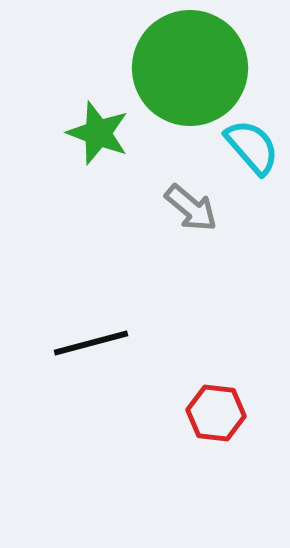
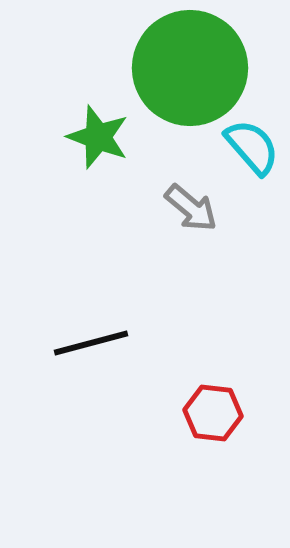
green star: moved 4 px down
red hexagon: moved 3 px left
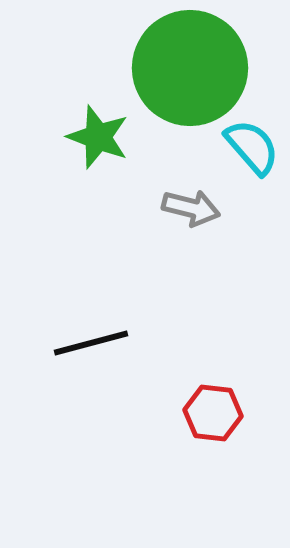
gray arrow: rotated 26 degrees counterclockwise
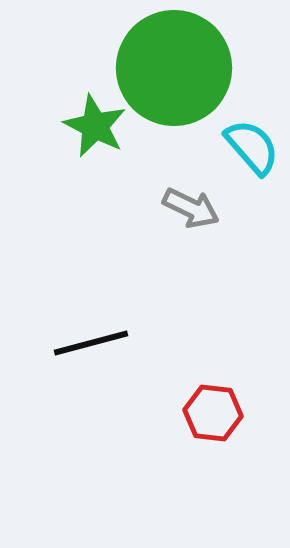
green circle: moved 16 px left
green star: moved 3 px left, 11 px up; rotated 6 degrees clockwise
gray arrow: rotated 12 degrees clockwise
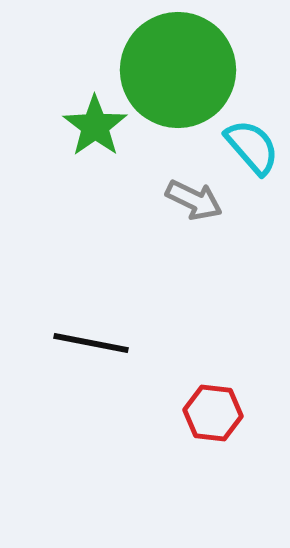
green circle: moved 4 px right, 2 px down
green star: rotated 10 degrees clockwise
gray arrow: moved 3 px right, 8 px up
black line: rotated 26 degrees clockwise
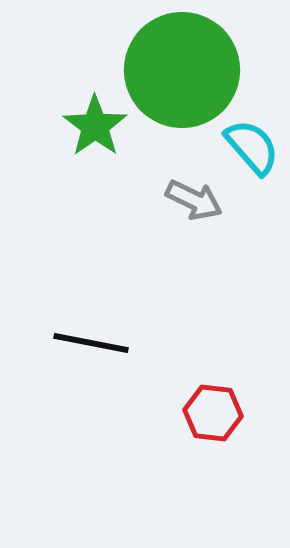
green circle: moved 4 px right
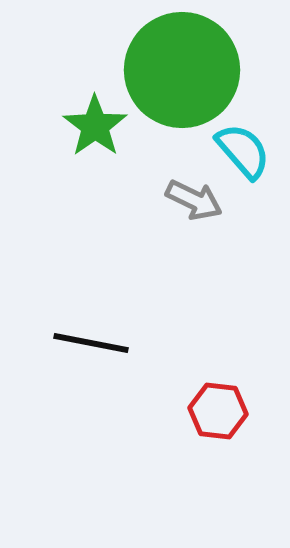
cyan semicircle: moved 9 px left, 4 px down
red hexagon: moved 5 px right, 2 px up
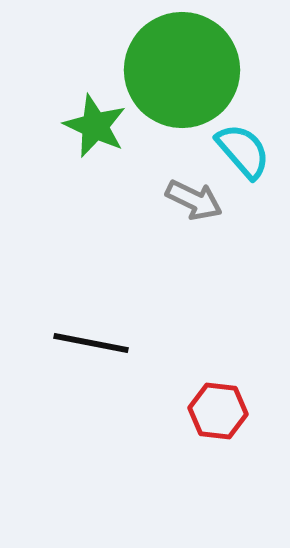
green star: rotated 12 degrees counterclockwise
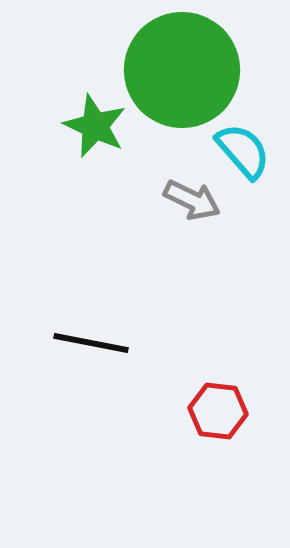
gray arrow: moved 2 px left
